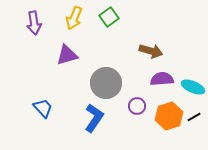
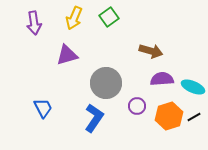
blue trapezoid: rotated 15 degrees clockwise
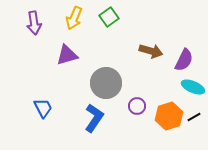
purple semicircle: moved 22 px right, 19 px up; rotated 120 degrees clockwise
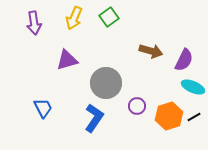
purple triangle: moved 5 px down
